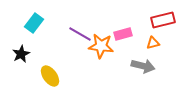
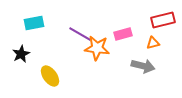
cyan rectangle: rotated 42 degrees clockwise
orange star: moved 4 px left, 2 px down
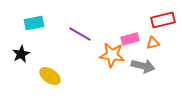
pink rectangle: moved 7 px right, 5 px down
orange star: moved 15 px right, 7 px down
yellow ellipse: rotated 20 degrees counterclockwise
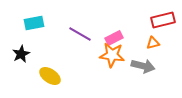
pink rectangle: moved 16 px left, 1 px up; rotated 12 degrees counterclockwise
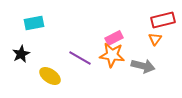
purple line: moved 24 px down
orange triangle: moved 2 px right, 4 px up; rotated 40 degrees counterclockwise
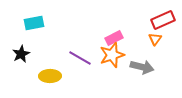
red rectangle: rotated 10 degrees counterclockwise
orange star: rotated 25 degrees counterclockwise
gray arrow: moved 1 px left, 1 px down
yellow ellipse: rotated 35 degrees counterclockwise
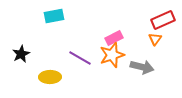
cyan rectangle: moved 20 px right, 7 px up
yellow ellipse: moved 1 px down
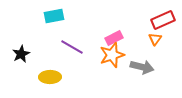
purple line: moved 8 px left, 11 px up
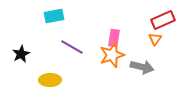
pink rectangle: rotated 54 degrees counterclockwise
yellow ellipse: moved 3 px down
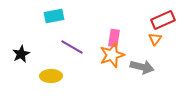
yellow ellipse: moved 1 px right, 4 px up
